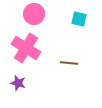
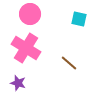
pink circle: moved 4 px left
brown line: rotated 36 degrees clockwise
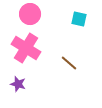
purple star: moved 1 px down
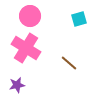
pink circle: moved 2 px down
cyan square: rotated 28 degrees counterclockwise
purple star: moved 1 px left, 1 px down; rotated 28 degrees counterclockwise
